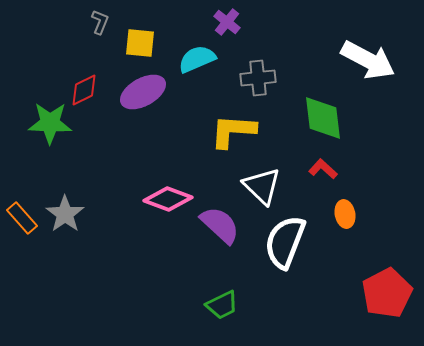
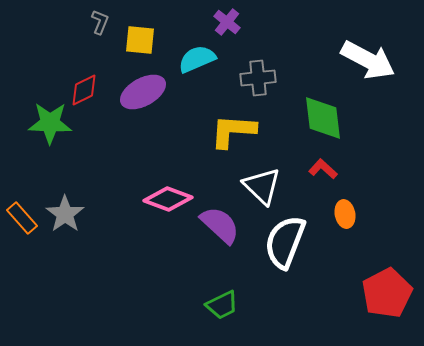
yellow square: moved 3 px up
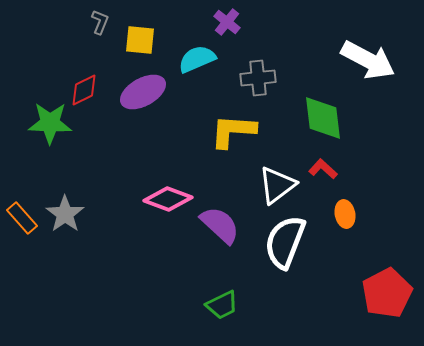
white triangle: moved 15 px right, 1 px up; rotated 39 degrees clockwise
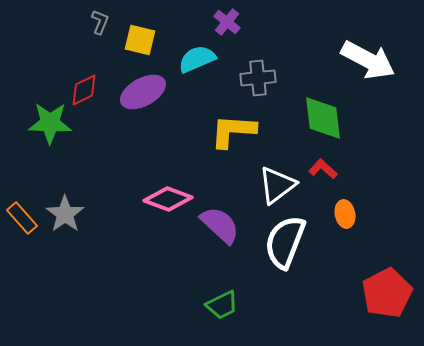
yellow square: rotated 8 degrees clockwise
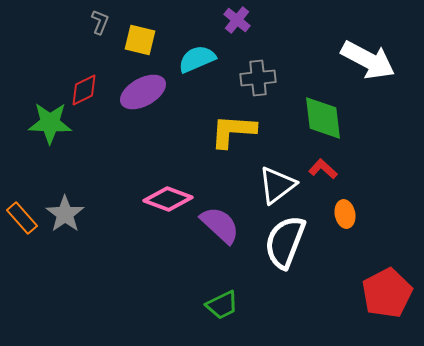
purple cross: moved 10 px right, 2 px up
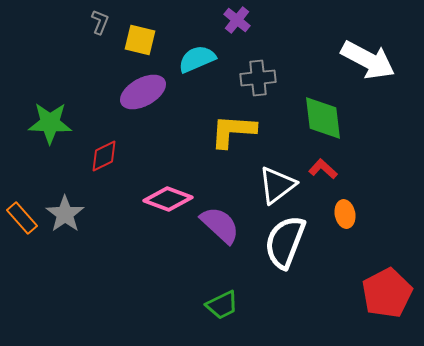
red diamond: moved 20 px right, 66 px down
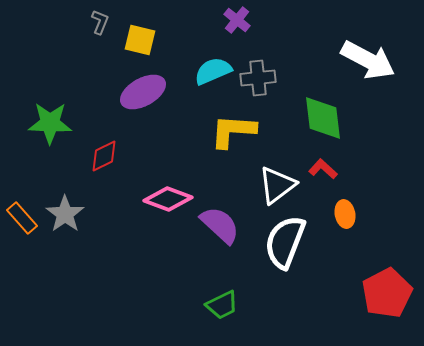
cyan semicircle: moved 16 px right, 12 px down
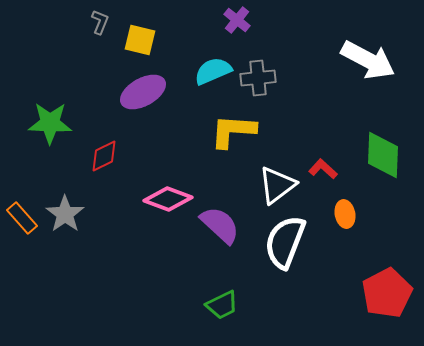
green diamond: moved 60 px right, 37 px down; rotated 9 degrees clockwise
